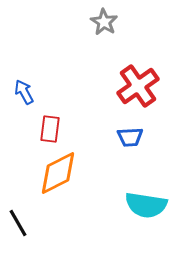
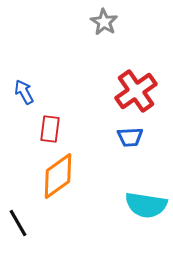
red cross: moved 2 px left, 5 px down
orange diamond: moved 3 px down; rotated 9 degrees counterclockwise
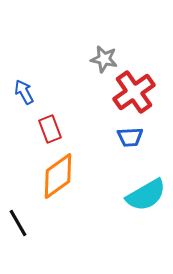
gray star: moved 37 px down; rotated 20 degrees counterclockwise
red cross: moved 2 px left, 1 px down
red rectangle: rotated 28 degrees counterclockwise
cyan semicircle: moved 10 px up; rotated 39 degrees counterclockwise
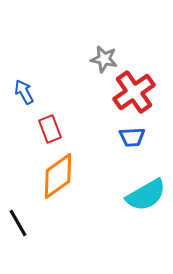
blue trapezoid: moved 2 px right
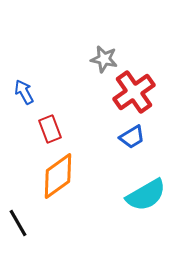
blue trapezoid: rotated 28 degrees counterclockwise
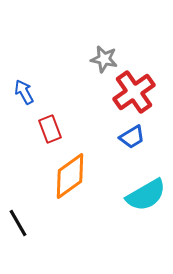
orange diamond: moved 12 px right
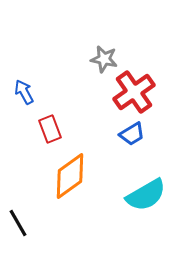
blue trapezoid: moved 3 px up
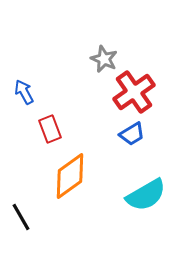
gray star: rotated 12 degrees clockwise
black line: moved 3 px right, 6 px up
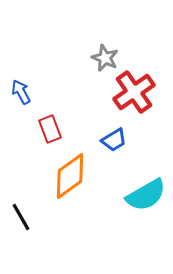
gray star: moved 1 px right, 1 px up
blue arrow: moved 3 px left
blue trapezoid: moved 18 px left, 6 px down
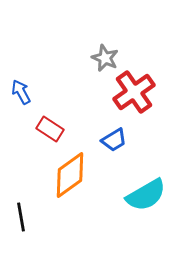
red rectangle: rotated 36 degrees counterclockwise
orange diamond: moved 1 px up
black line: rotated 20 degrees clockwise
